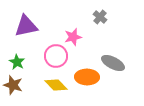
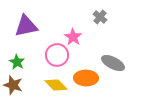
pink star: rotated 24 degrees counterclockwise
pink circle: moved 1 px right, 1 px up
orange ellipse: moved 1 px left, 1 px down
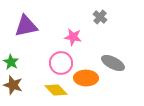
pink star: rotated 24 degrees counterclockwise
pink circle: moved 4 px right, 8 px down
green star: moved 6 px left
yellow diamond: moved 5 px down
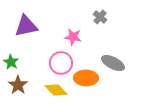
brown star: moved 5 px right; rotated 18 degrees clockwise
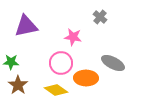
green star: rotated 28 degrees counterclockwise
yellow diamond: rotated 10 degrees counterclockwise
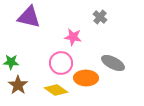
purple triangle: moved 3 px right, 9 px up; rotated 25 degrees clockwise
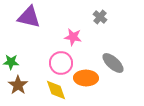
gray ellipse: rotated 15 degrees clockwise
yellow diamond: rotated 35 degrees clockwise
